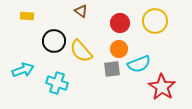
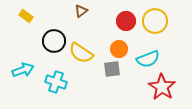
brown triangle: rotated 48 degrees clockwise
yellow rectangle: moved 1 px left; rotated 32 degrees clockwise
red circle: moved 6 px right, 2 px up
yellow semicircle: moved 2 px down; rotated 15 degrees counterclockwise
cyan semicircle: moved 9 px right, 5 px up
cyan cross: moved 1 px left, 1 px up
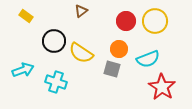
gray square: rotated 24 degrees clockwise
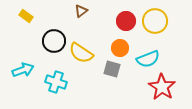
orange circle: moved 1 px right, 1 px up
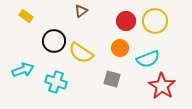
gray square: moved 10 px down
red star: moved 1 px up
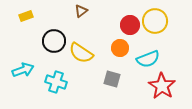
yellow rectangle: rotated 56 degrees counterclockwise
red circle: moved 4 px right, 4 px down
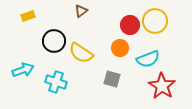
yellow rectangle: moved 2 px right
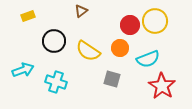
yellow semicircle: moved 7 px right, 2 px up
